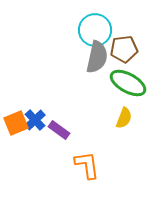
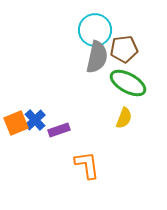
purple rectangle: rotated 55 degrees counterclockwise
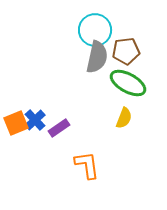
brown pentagon: moved 2 px right, 2 px down
purple rectangle: moved 2 px up; rotated 15 degrees counterclockwise
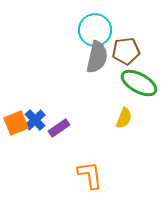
green ellipse: moved 11 px right
orange L-shape: moved 3 px right, 10 px down
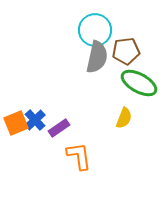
orange L-shape: moved 11 px left, 19 px up
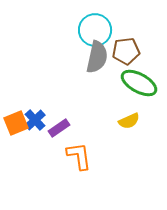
yellow semicircle: moved 5 px right, 3 px down; rotated 45 degrees clockwise
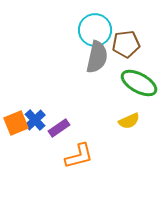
brown pentagon: moved 7 px up
orange L-shape: rotated 84 degrees clockwise
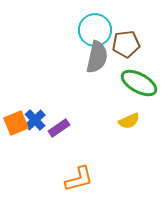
orange L-shape: moved 23 px down
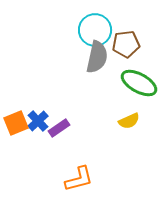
blue cross: moved 3 px right, 1 px down
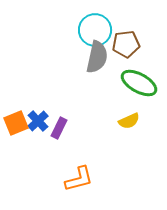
purple rectangle: rotated 30 degrees counterclockwise
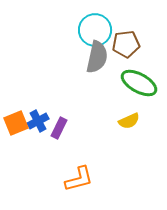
blue cross: rotated 15 degrees clockwise
